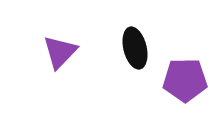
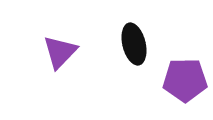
black ellipse: moved 1 px left, 4 px up
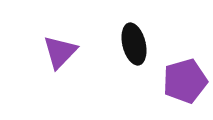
purple pentagon: moved 1 px down; rotated 15 degrees counterclockwise
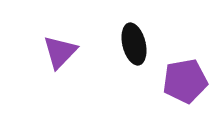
purple pentagon: rotated 6 degrees clockwise
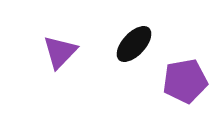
black ellipse: rotated 57 degrees clockwise
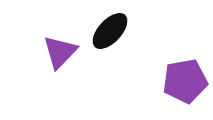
black ellipse: moved 24 px left, 13 px up
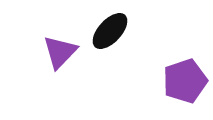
purple pentagon: rotated 9 degrees counterclockwise
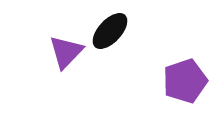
purple triangle: moved 6 px right
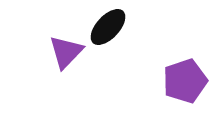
black ellipse: moved 2 px left, 4 px up
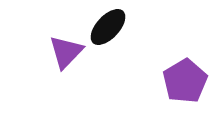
purple pentagon: rotated 12 degrees counterclockwise
